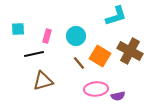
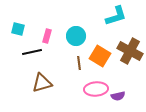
cyan square: rotated 16 degrees clockwise
black line: moved 2 px left, 2 px up
brown line: rotated 32 degrees clockwise
brown triangle: moved 1 px left, 2 px down
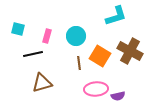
black line: moved 1 px right, 2 px down
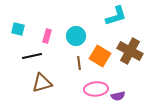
black line: moved 1 px left, 2 px down
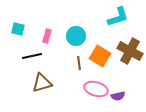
cyan L-shape: moved 2 px right, 1 px down
pink ellipse: rotated 20 degrees clockwise
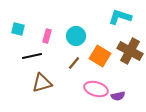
cyan L-shape: moved 2 px right; rotated 145 degrees counterclockwise
brown line: moved 5 px left; rotated 48 degrees clockwise
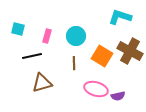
orange square: moved 2 px right
brown line: rotated 40 degrees counterclockwise
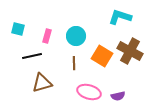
pink ellipse: moved 7 px left, 3 px down
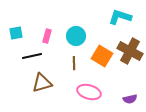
cyan square: moved 2 px left, 4 px down; rotated 24 degrees counterclockwise
purple semicircle: moved 12 px right, 3 px down
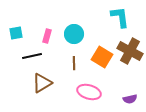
cyan L-shape: rotated 65 degrees clockwise
cyan circle: moved 2 px left, 2 px up
orange square: moved 1 px down
brown triangle: rotated 15 degrees counterclockwise
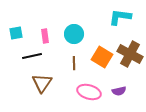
cyan L-shape: rotated 75 degrees counterclockwise
pink rectangle: moved 2 px left; rotated 24 degrees counterclockwise
brown cross: moved 3 px down
brown triangle: rotated 25 degrees counterclockwise
purple semicircle: moved 11 px left, 8 px up
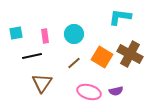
brown line: rotated 48 degrees clockwise
purple semicircle: moved 3 px left
